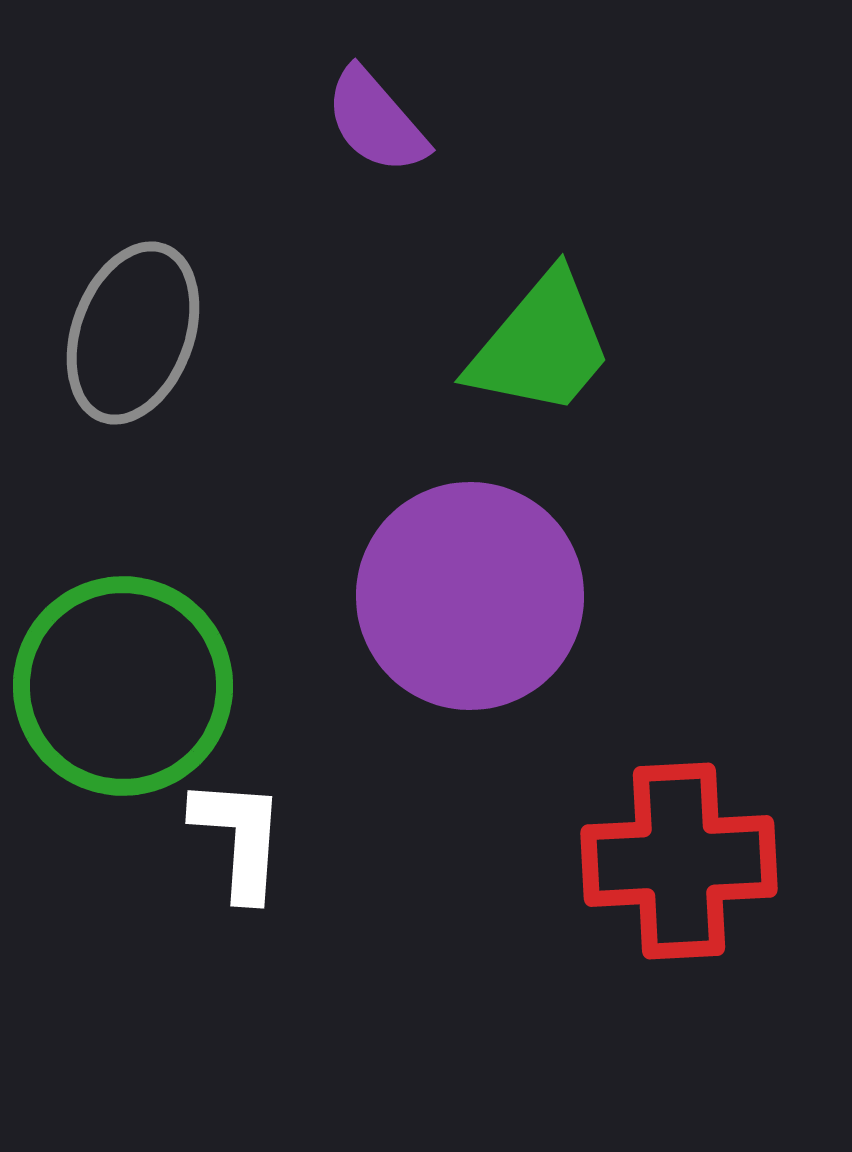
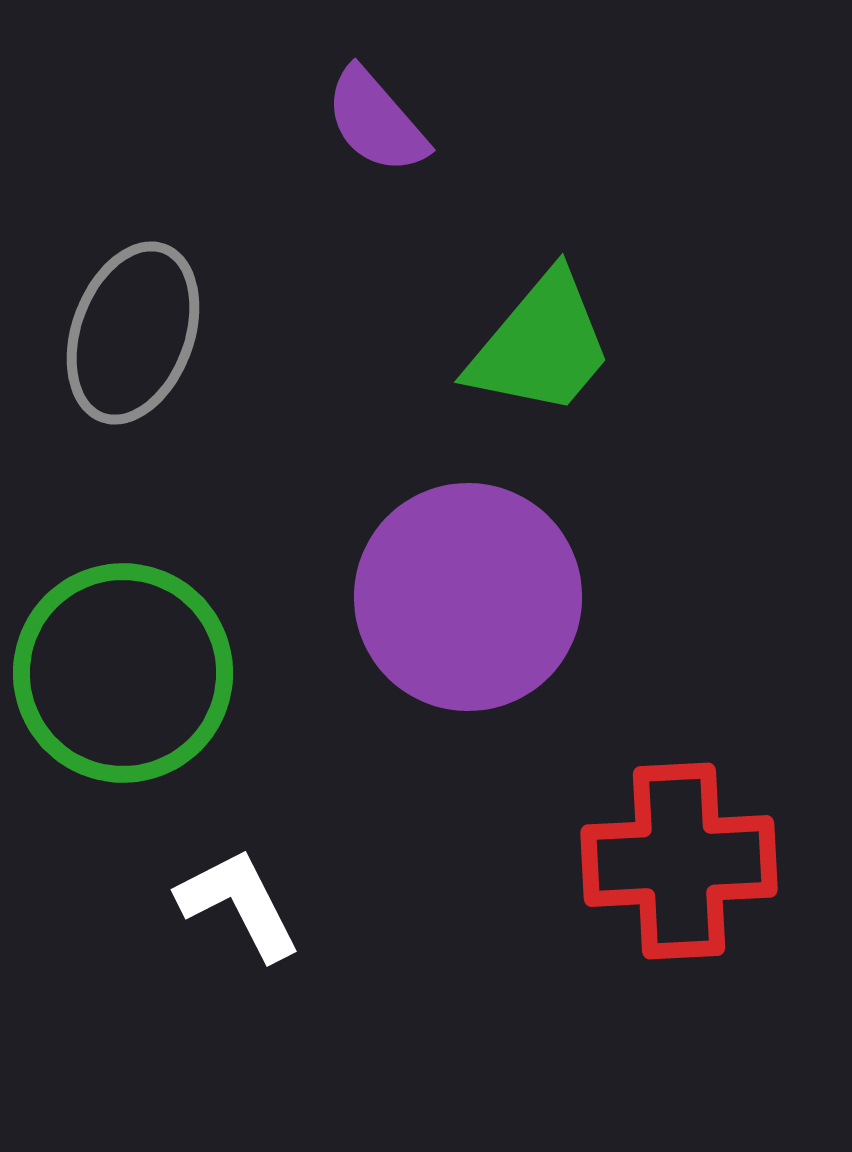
purple circle: moved 2 px left, 1 px down
green circle: moved 13 px up
white L-shape: moved 66 px down; rotated 31 degrees counterclockwise
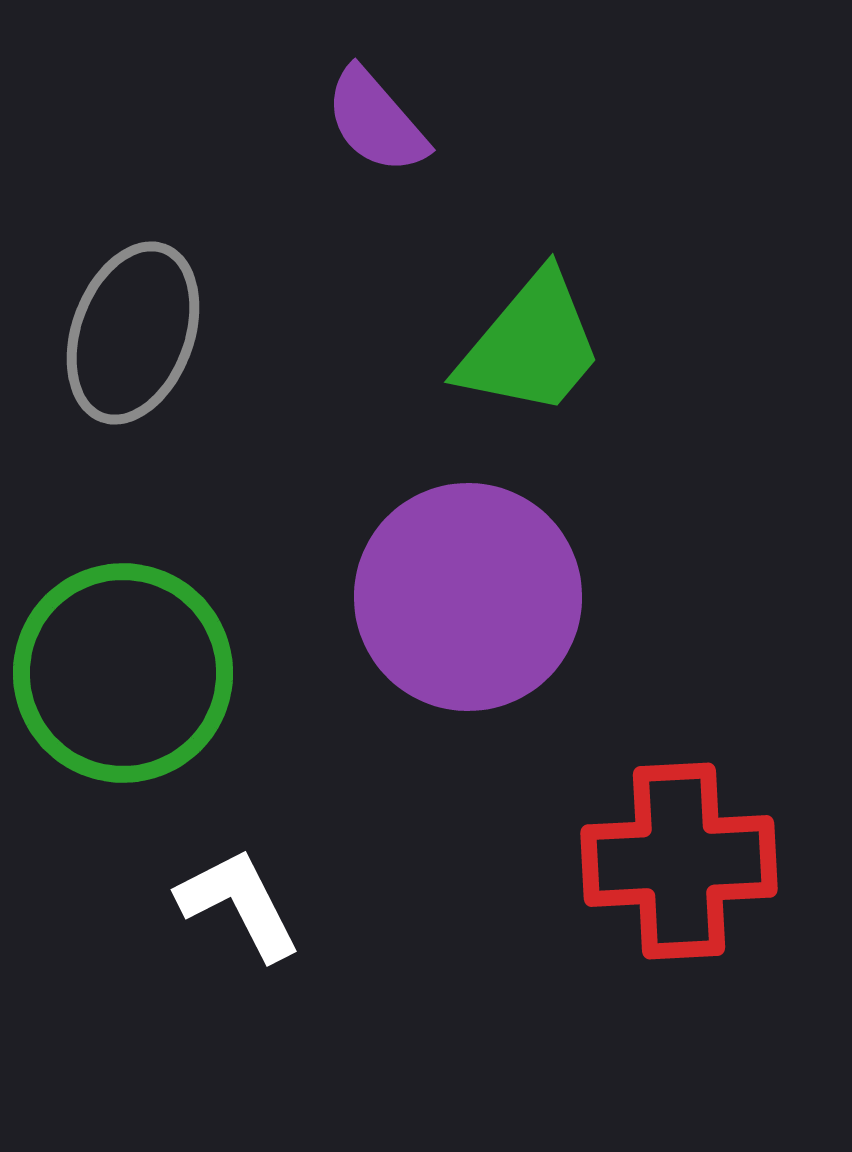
green trapezoid: moved 10 px left
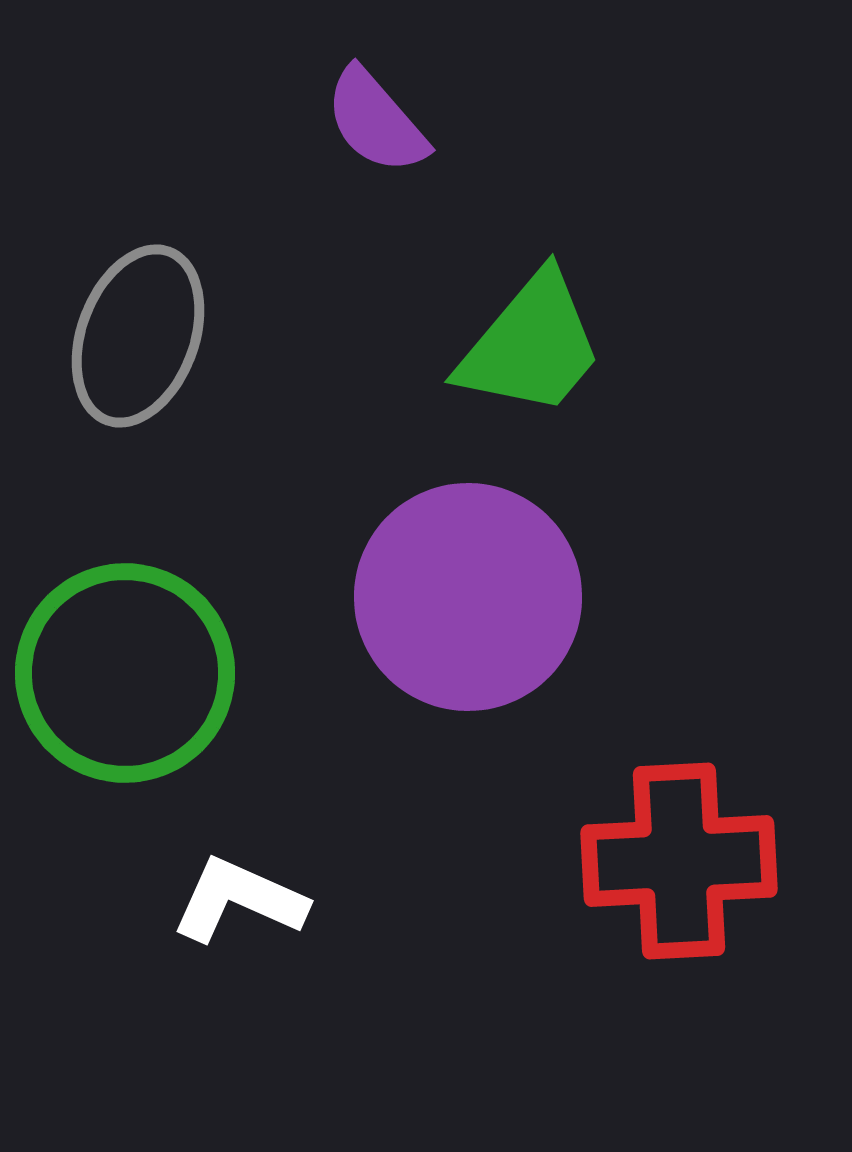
gray ellipse: moved 5 px right, 3 px down
green circle: moved 2 px right
white L-shape: moved 4 px up; rotated 39 degrees counterclockwise
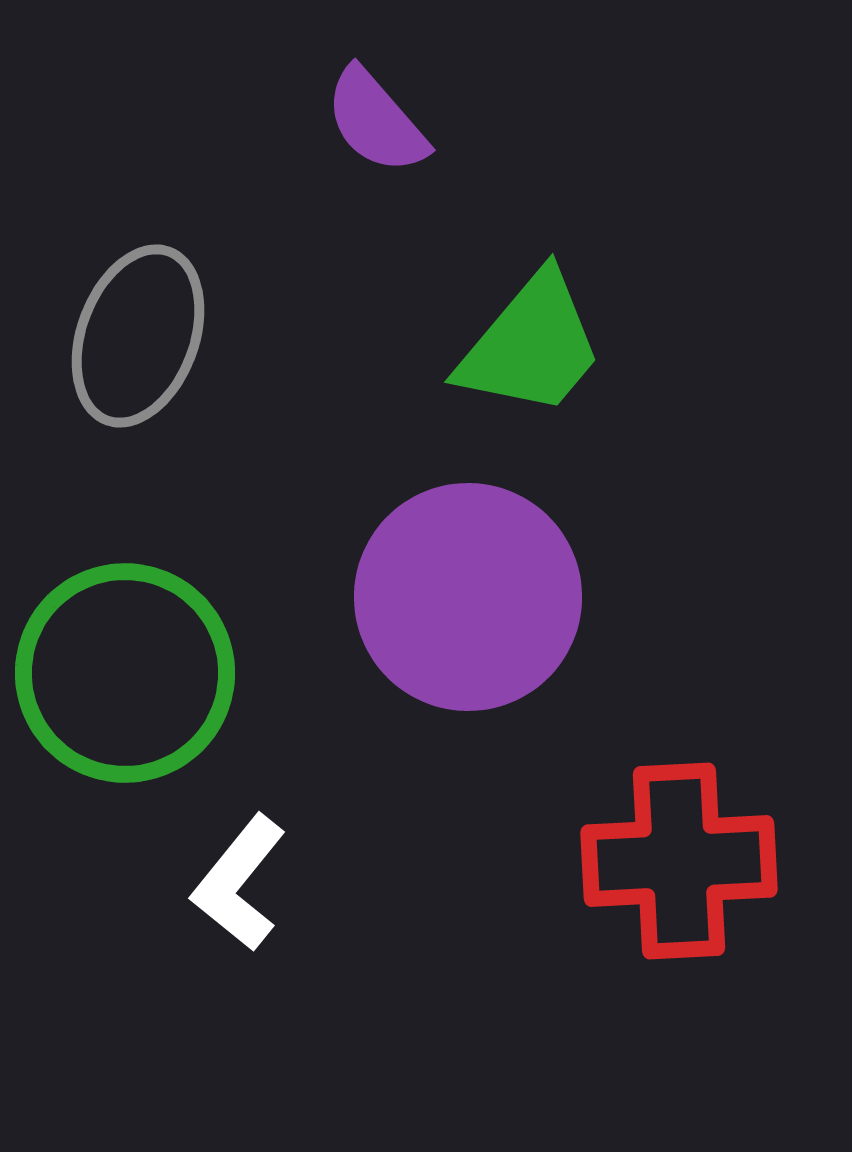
white L-shape: moved 17 px up; rotated 75 degrees counterclockwise
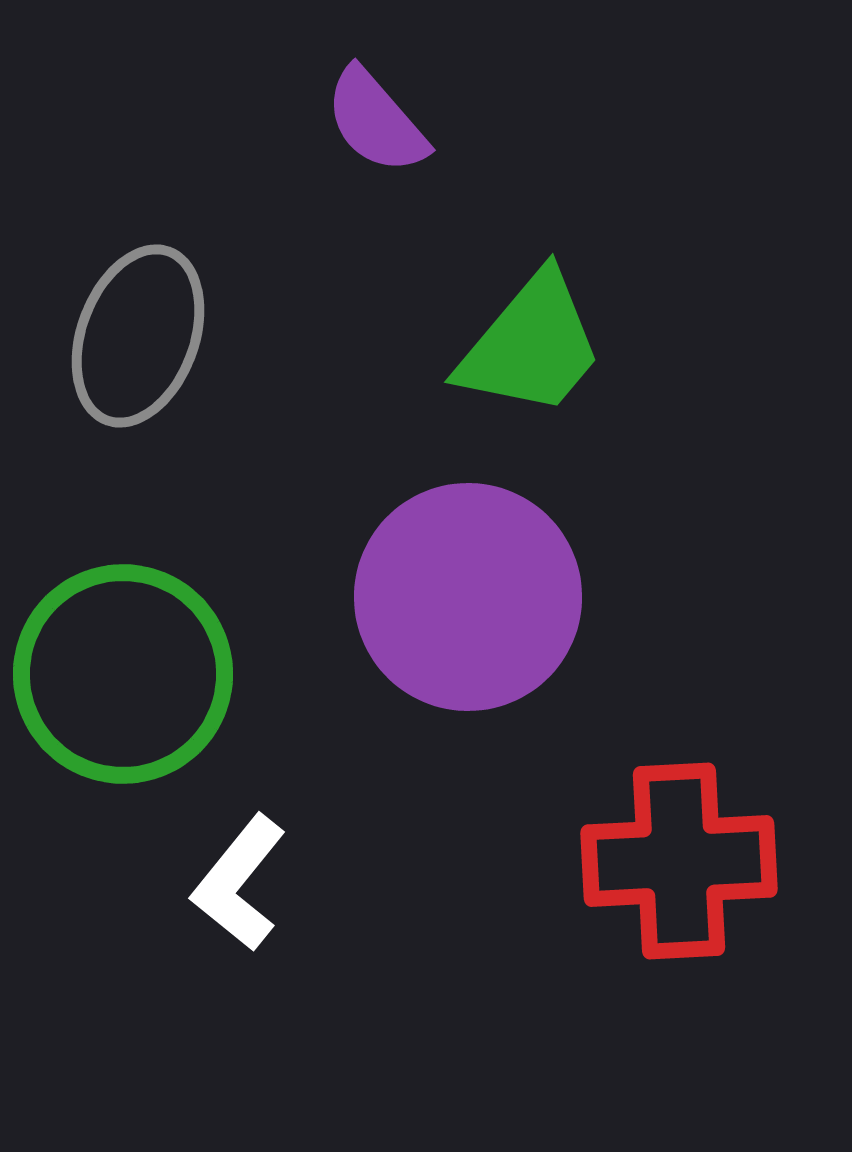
green circle: moved 2 px left, 1 px down
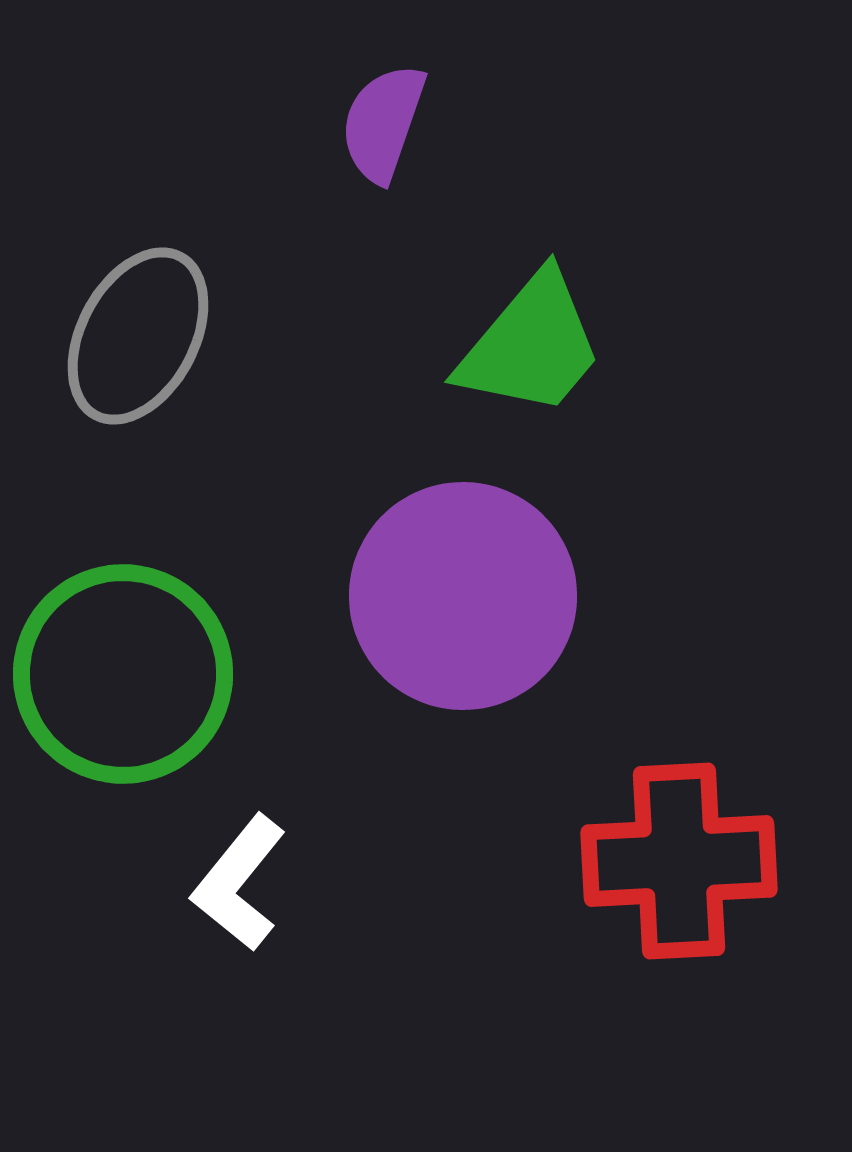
purple semicircle: moved 7 px right, 2 px down; rotated 60 degrees clockwise
gray ellipse: rotated 8 degrees clockwise
purple circle: moved 5 px left, 1 px up
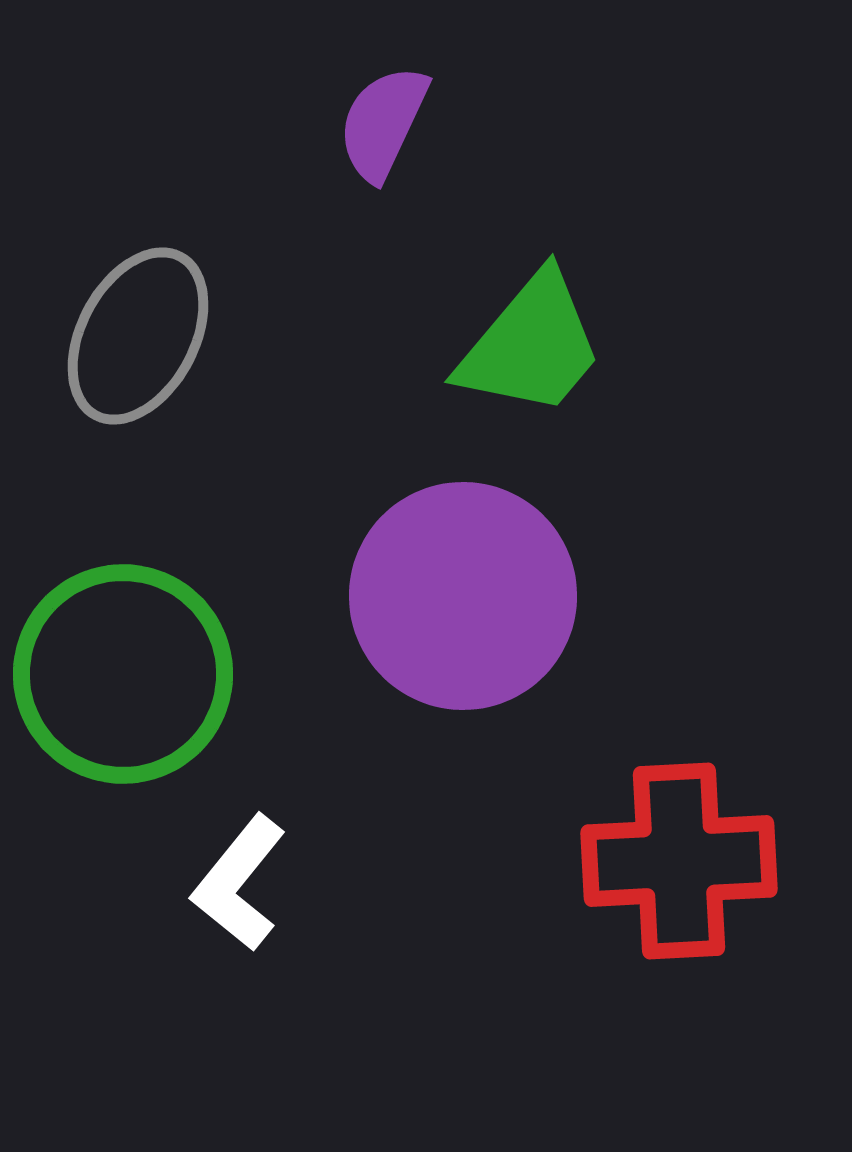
purple semicircle: rotated 6 degrees clockwise
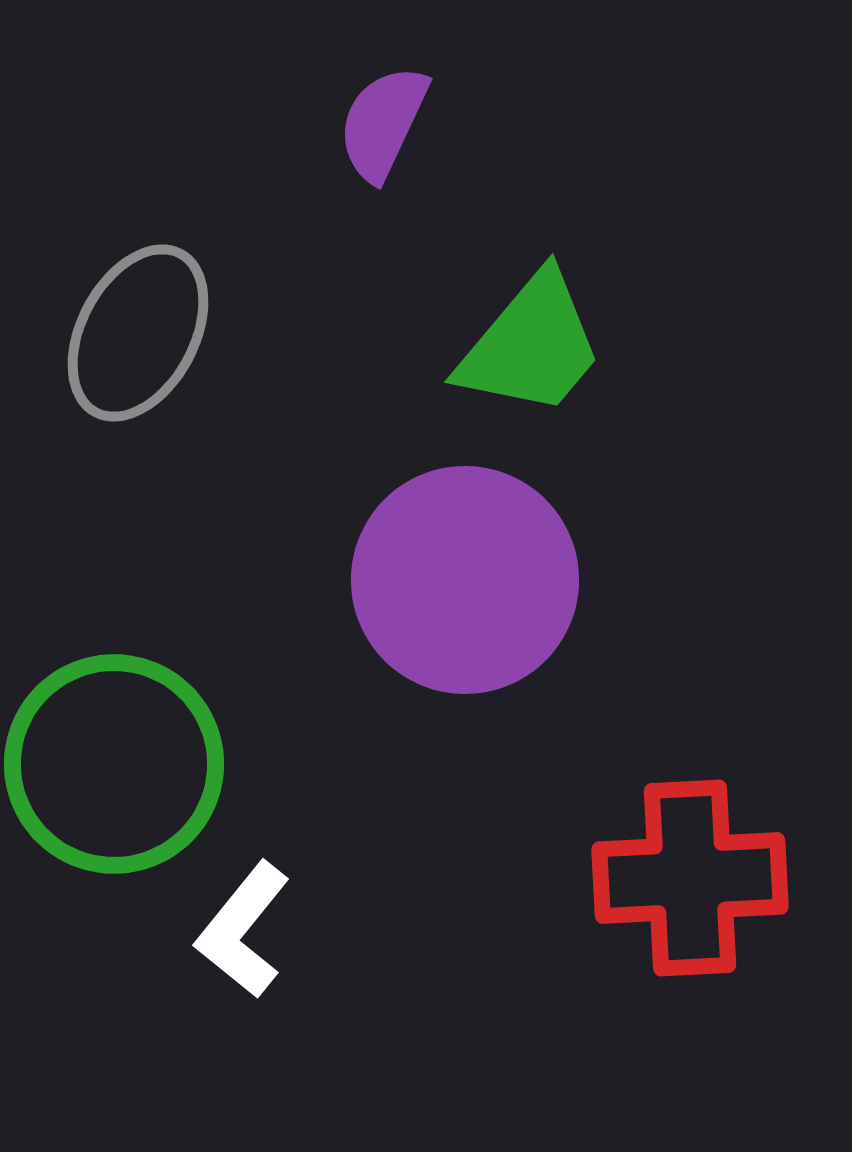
gray ellipse: moved 3 px up
purple circle: moved 2 px right, 16 px up
green circle: moved 9 px left, 90 px down
red cross: moved 11 px right, 17 px down
white L-shape: moved 4 px right, 47 px down
